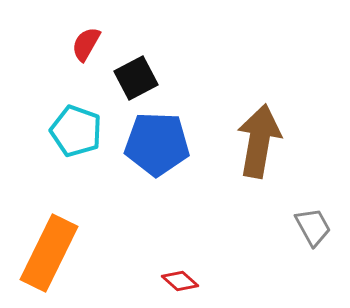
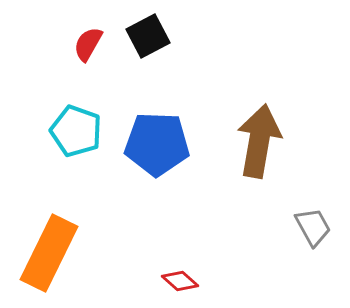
red semicircle: moved 2 px right
black square: moved 12 px right, 42 px up
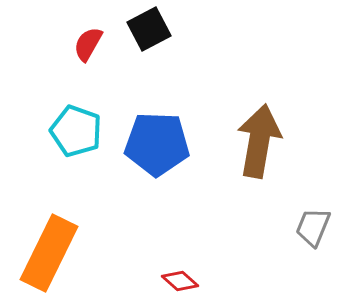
black square: moved 1 px right, 7 px up
gray trapezoid: rotated 129 degrees counterclockwise
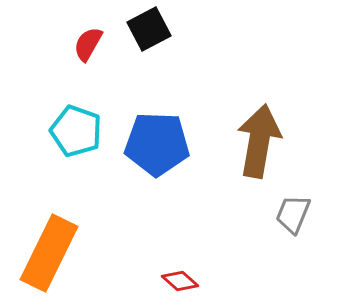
gray trapezoid: moved 20 px left, 13 px up
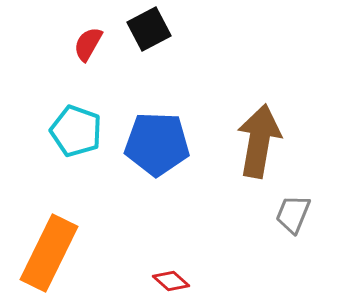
red diamond: moved 9 px left
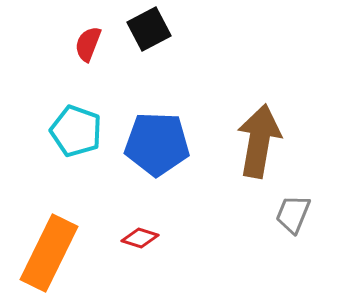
red semicircle: rotated 9 degrees counterclockwise
red diamond: moved 31 px left, 43 px up; rotated 24 degrees counterclockwise
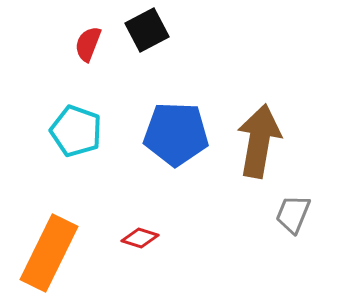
black square: moved 2 px left, 1 px down
blue pentagon: moved 19 px right, 10 px up
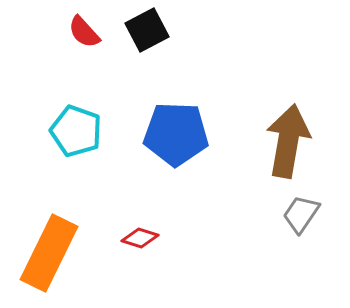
red semicircle: moved 4 px left, 12 px up; rotated 63 degrees counterclockwise
brown arrow: moved 29 px right
gray trapezoid: moved 8 px right; rotated 12 degrees clockwise
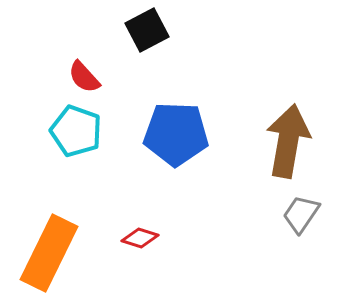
red semicircle: moved 45 px down
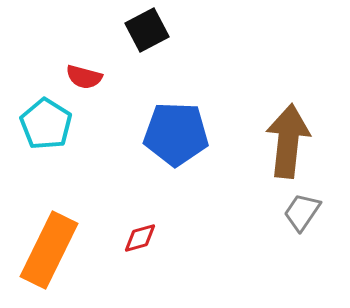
red semicircle: rotated 33 degrees counterclockwise
cyan pentagon: moved 30 px left, 7 px up; rotated 12 degrees clockwise
brown arrow: rotated 4 degrees counterclockwise
gray trapezoid: moved 1 px right, 2 px up
red diamond: rotated 33 degrees counterclockwise
orange rectangle: moved 3 px up
